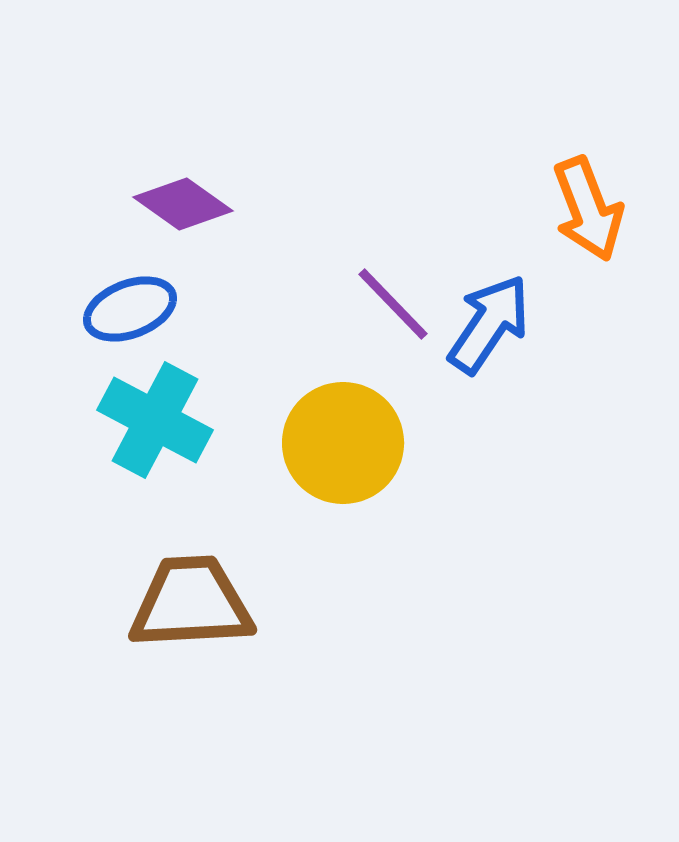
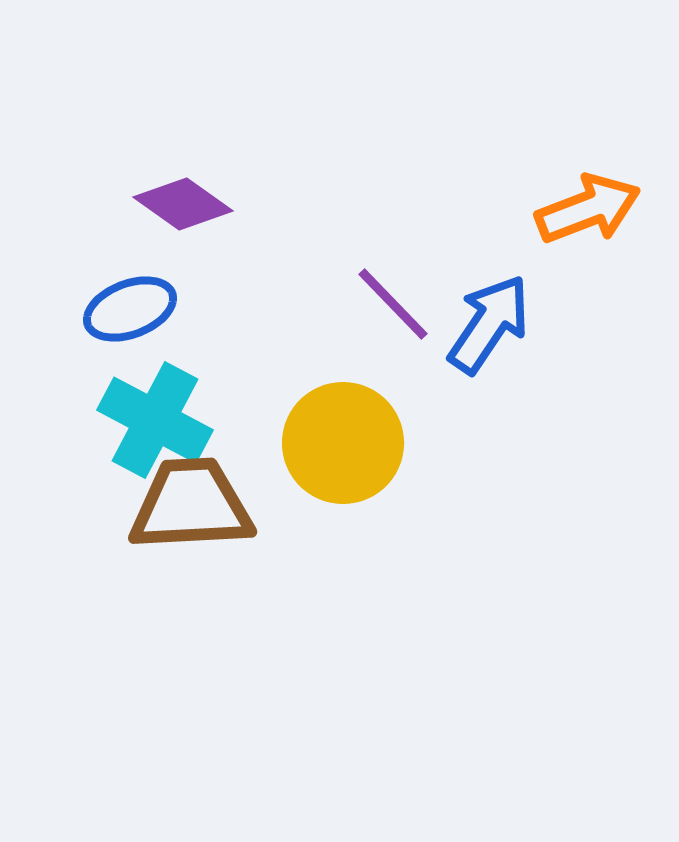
orange arrow: rotated 90 degrees counterclockwise
brown trapezoid: moved 98 px up
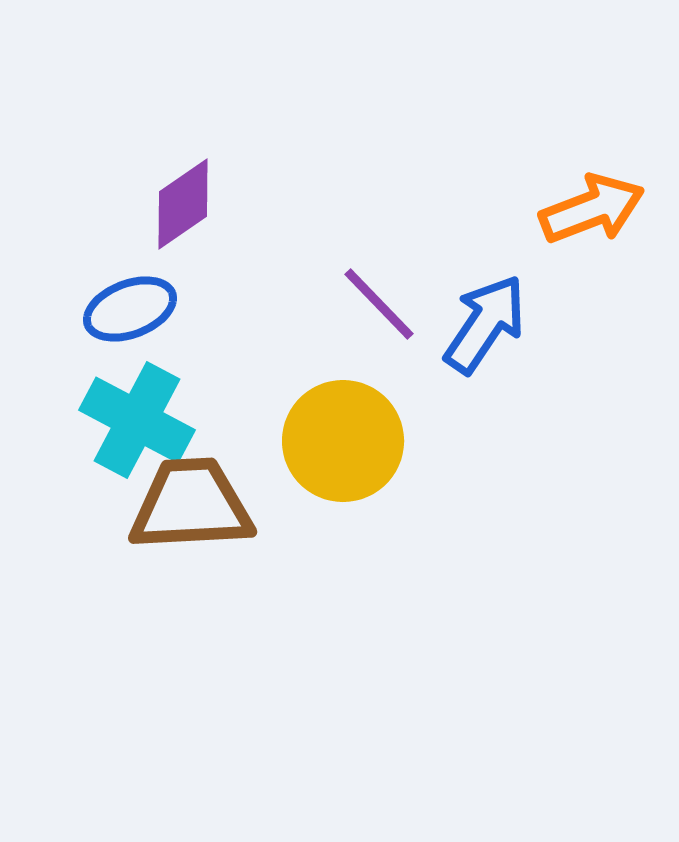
purple diamond: rotated 70 degrees counterclockwise
orange arrow: moved 4 px right
purple line: moved 14 px left
blue arrow: moved 4 px left
cyan cross: moved 18 px left
yellow circle: moved 2 px up
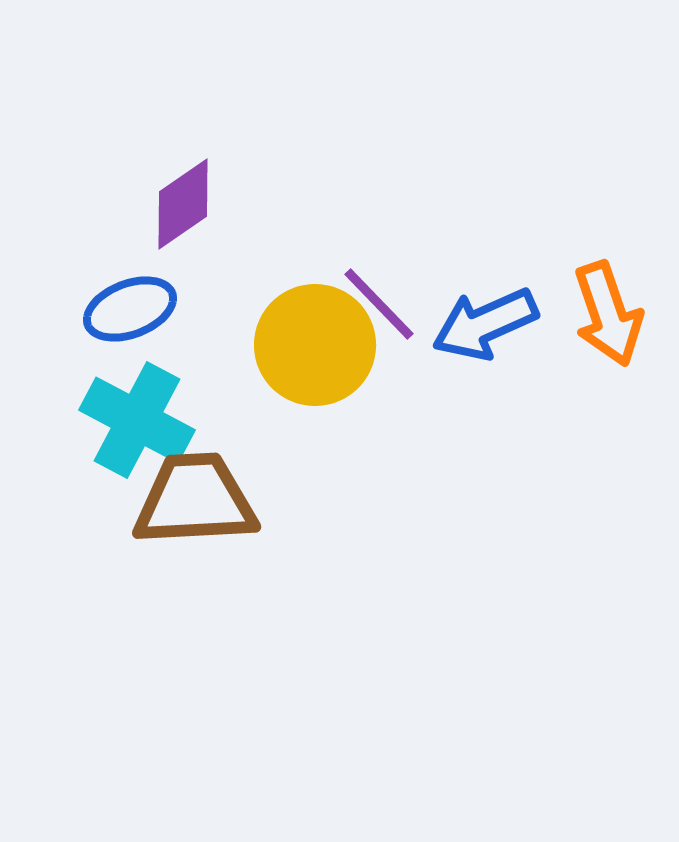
orange arrow: moved 16 px right, 105 px down; rotated 92 degrees clockwise
blue arrow: rotated 148 degrees counterclockwise
yellow circle: moved 28 px left, 96 px up
brown trapezoid: moved 4 px right, 5 px up
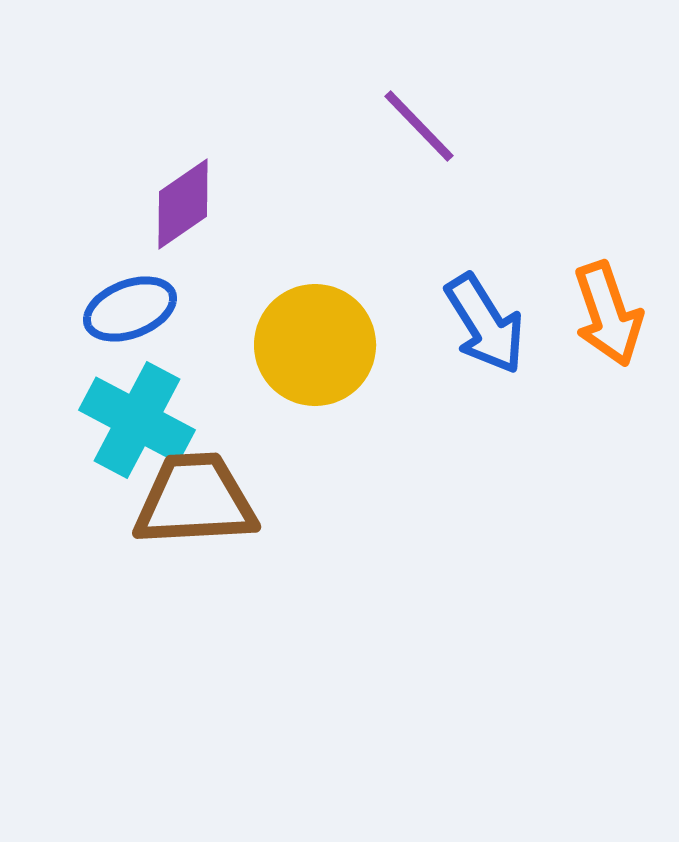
purple line: moved 40 px right, 178 px up
blue arrow: rotated 98 degrees counterclockwise
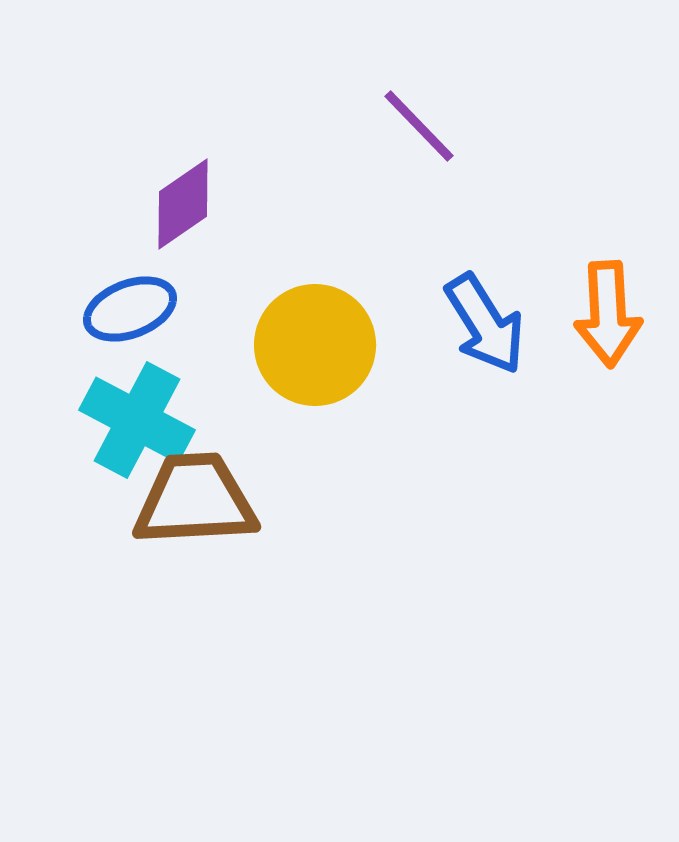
orange arrow: rotated 16 degrees clockwise
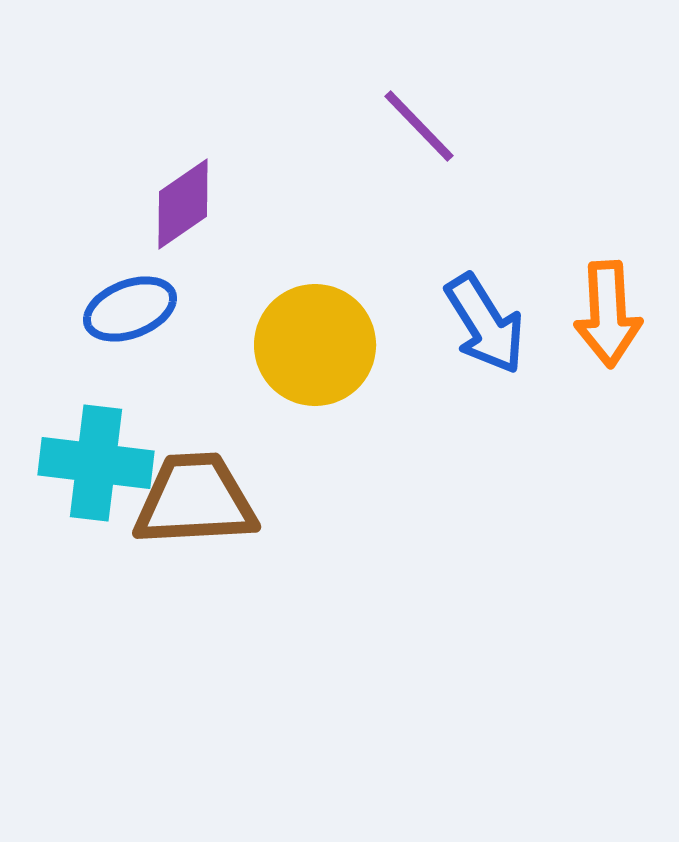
cyan cross: moved 41 px left, 43 px down; rotated 21 degrees counterclockwise
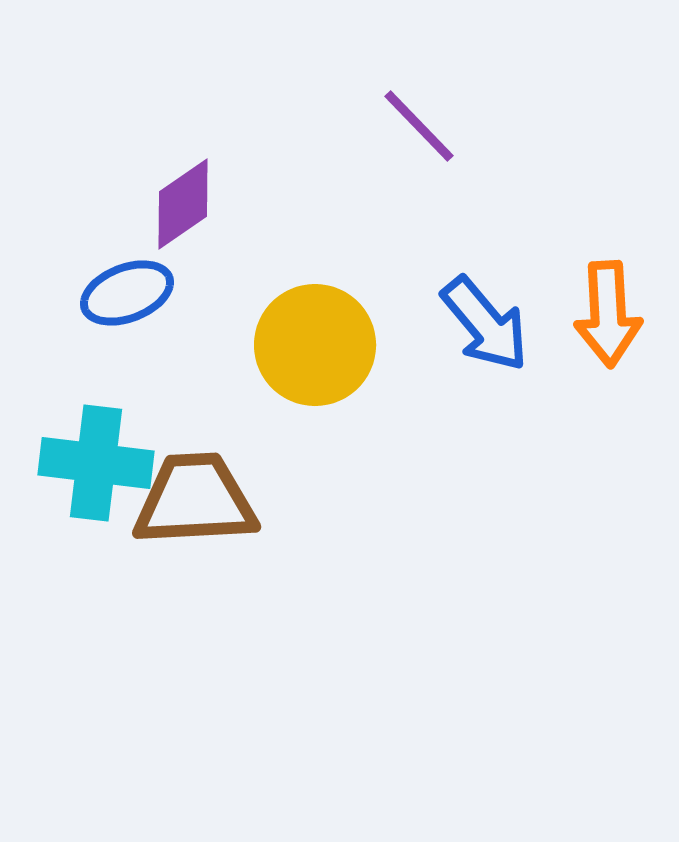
blue ellipse: moved 3 px left, 16 px up
blue arrow: rotated 8 degrees counterclockwise
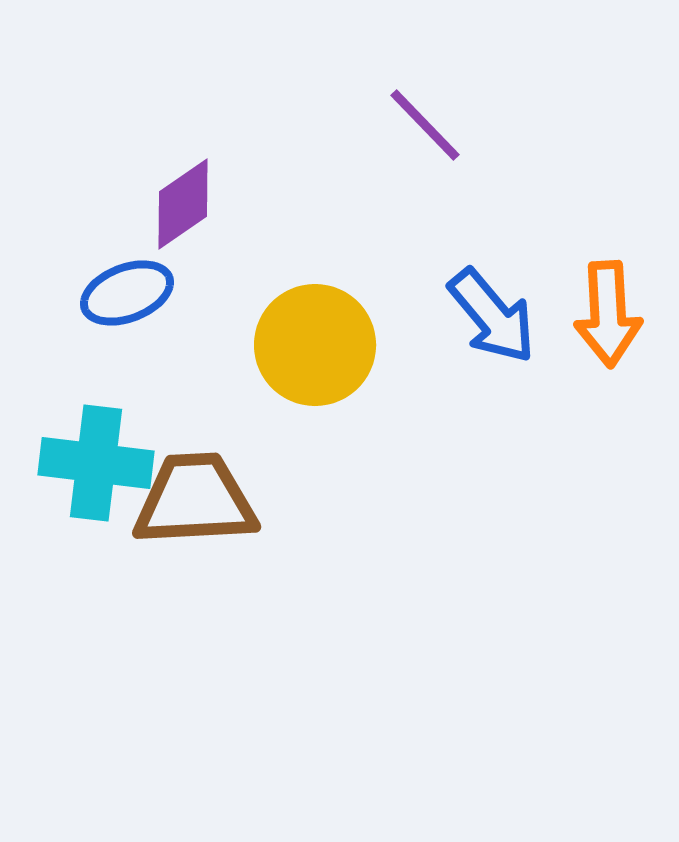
purple line: moved 6 px right, 1 px up
blue arrow: moved 7 px right, 8 px up
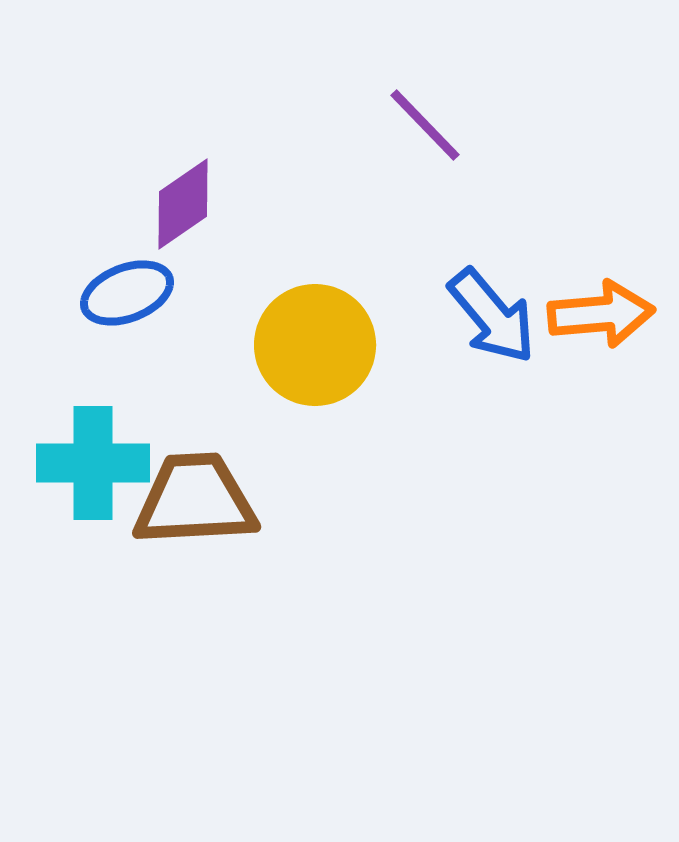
orange arrow: moved 7 px left; rotated 92 degrees counterclockwise
cyan cross: moved 3 px left; rotated 7 degrees counterclockwise
